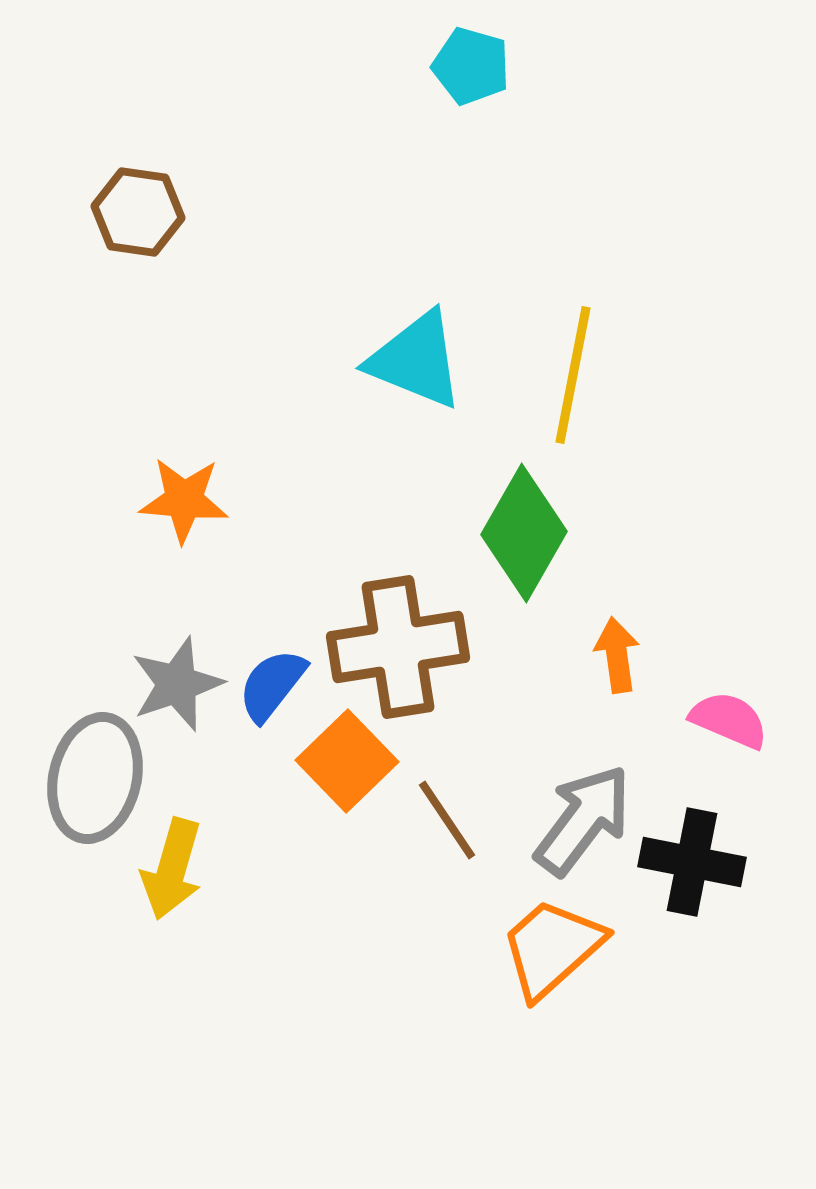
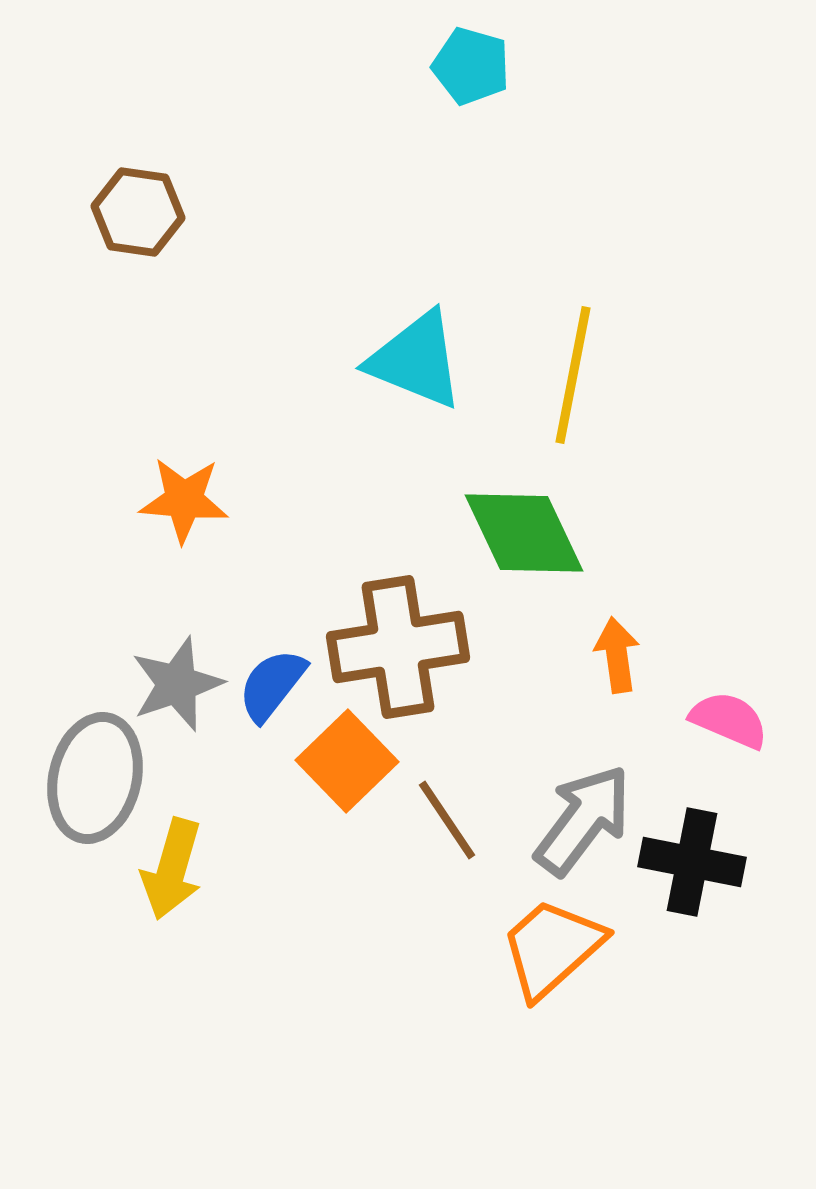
green diamond: rotated 55 degrees counterclockwise
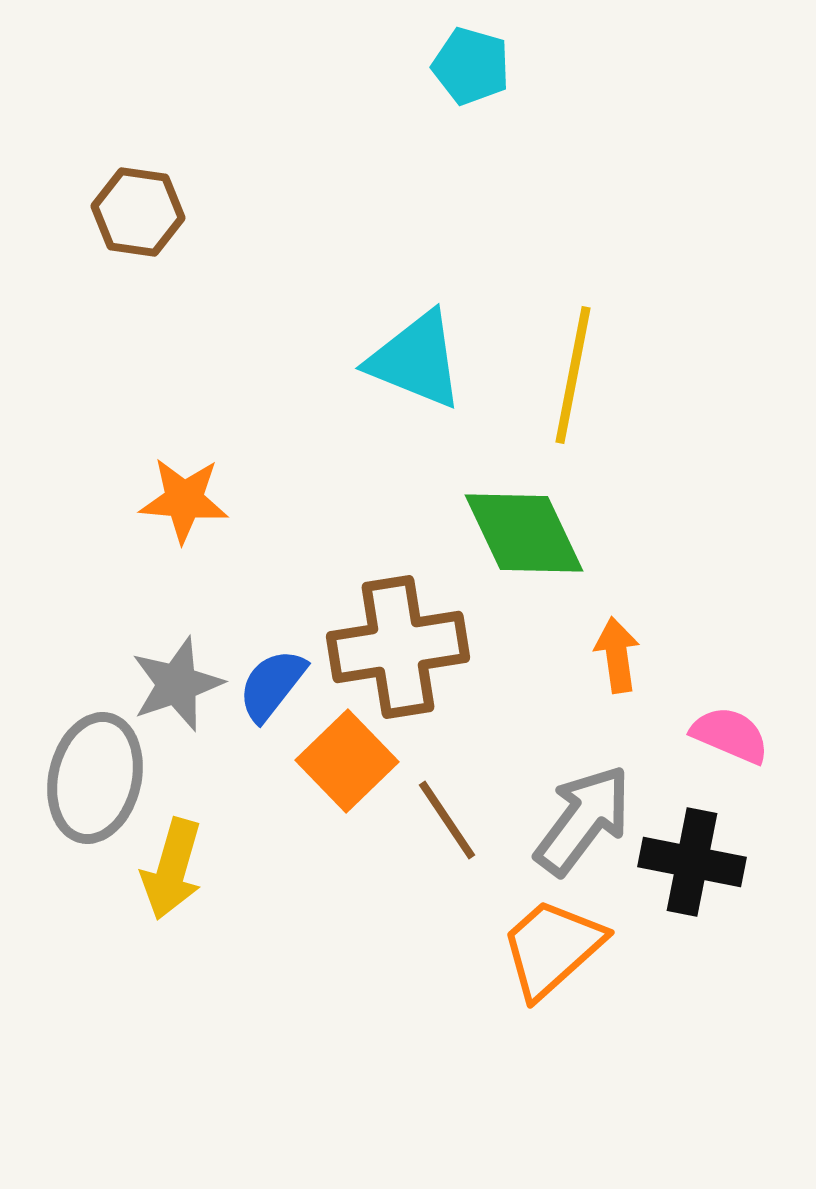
pink semicircle: moved 1 px right, 15 px down
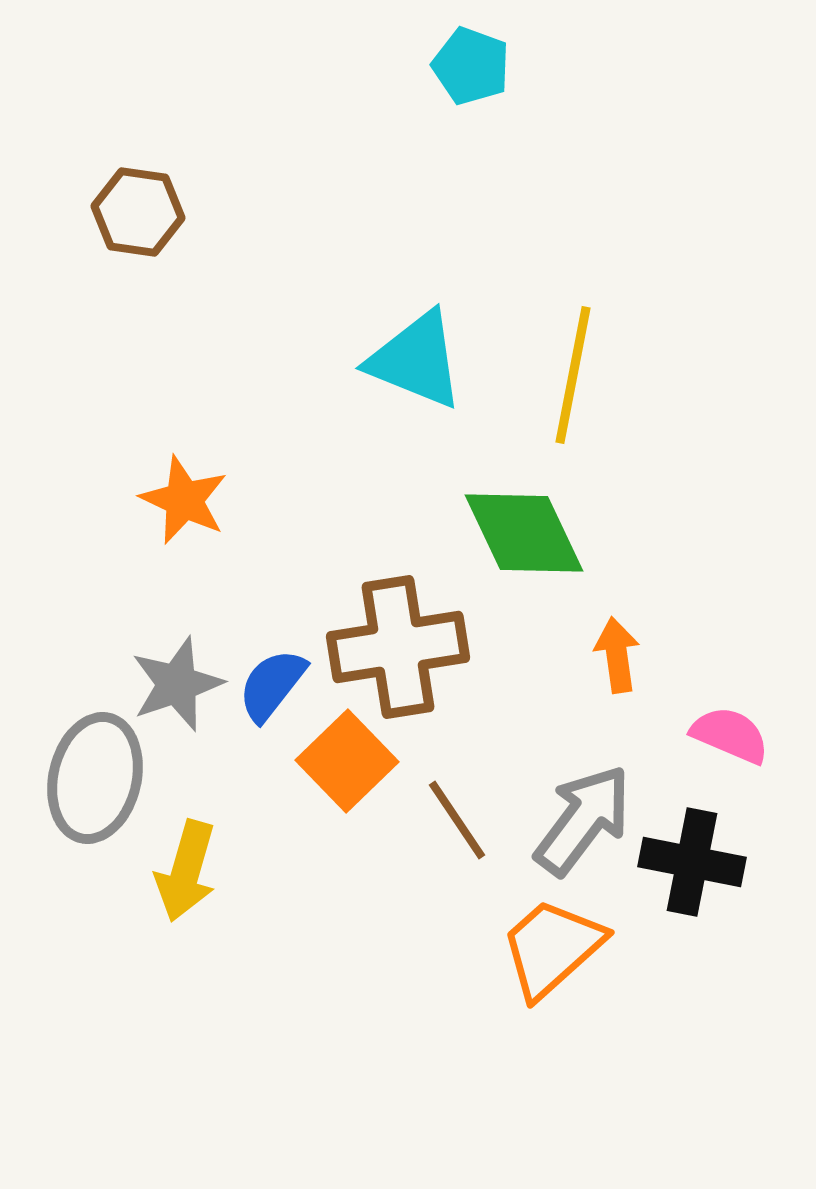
cyan pentagon: rotated 4 degrees clockwise
orange star: rotated 20 degrees clockwise
brown line: moved 10 px right
yellow arrow: moved 14 px right, 2 px down
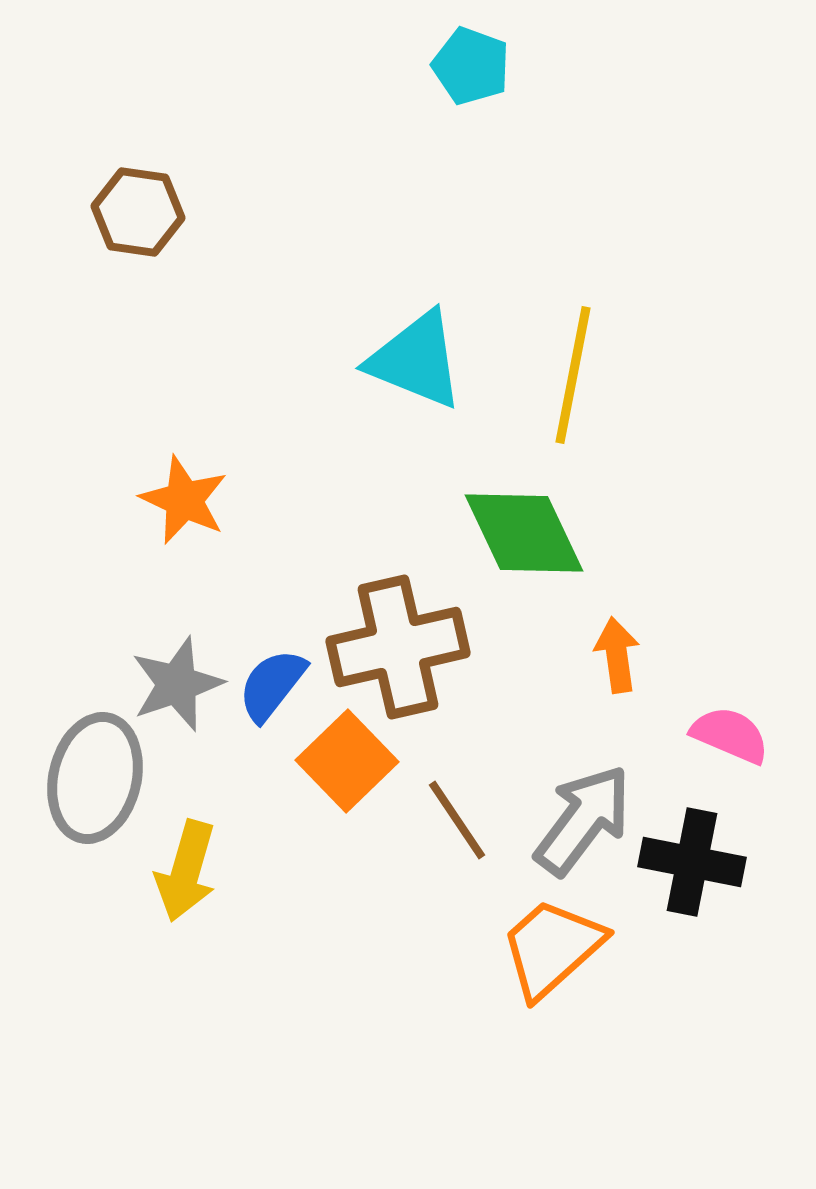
brown cross: rotated 4 degrees counterclockwise
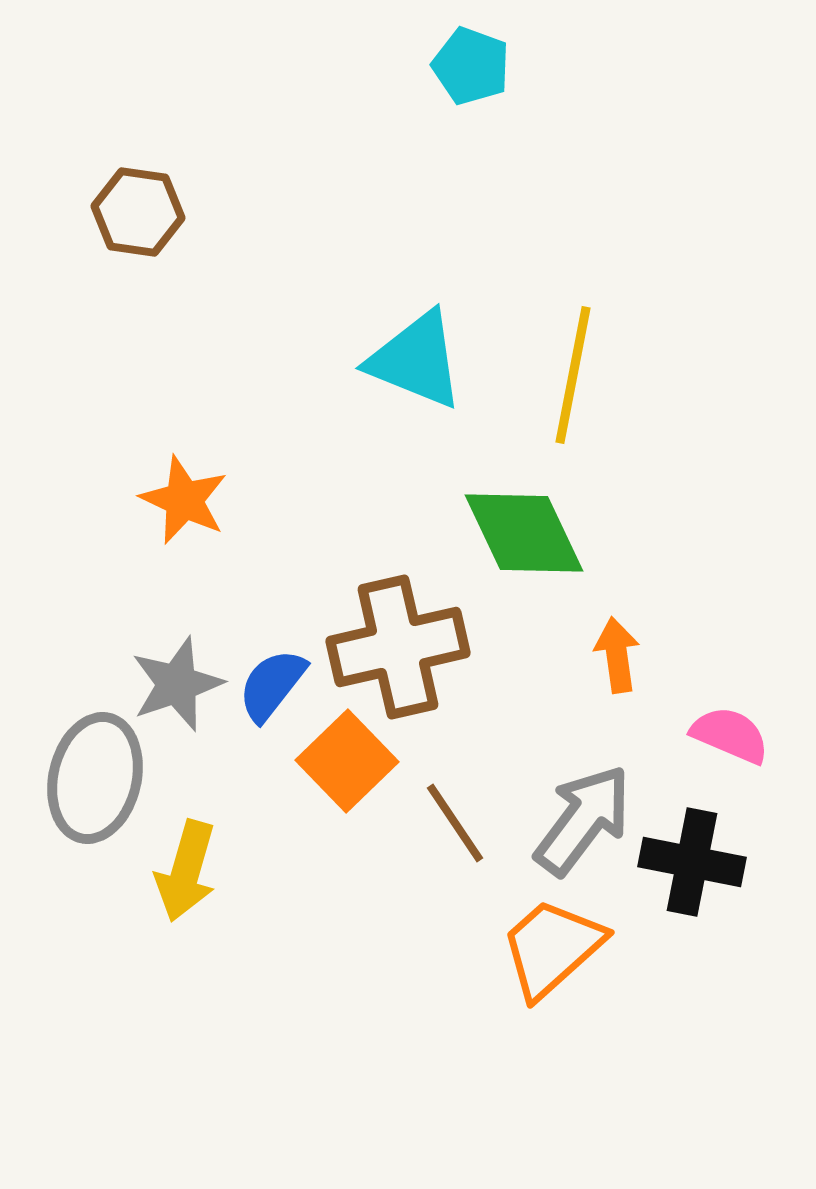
brown line: moved 2 px left, 3 px down
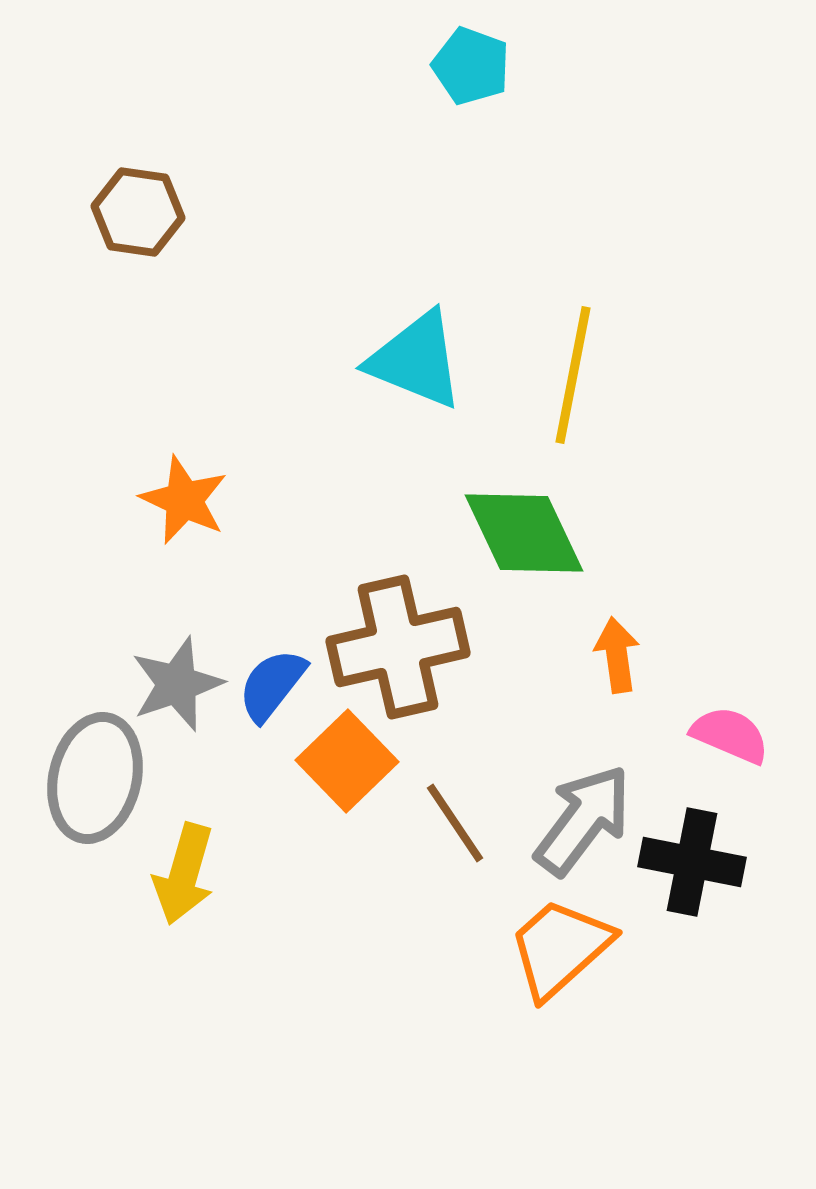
yellow arrow: moved 2 px left, 3 px down
orange trapezoid: moved 8 px right
